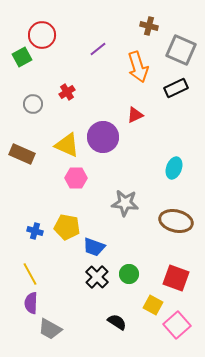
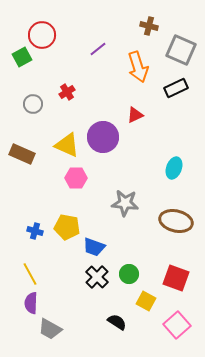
yellow square: moved 7 px left, 4 px up
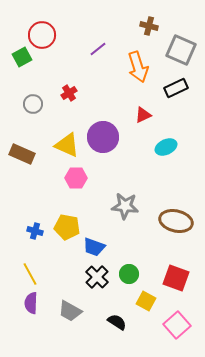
red cross: moved 2 px right, 1 px down
red triangle: moved 8 px right
cyan ellipse: moved 8 px left, 21 px up; rotated 45 degrees clockwise
gray star: moved 3 px down
gray trapezoid: moved 20 px right, 18 px up
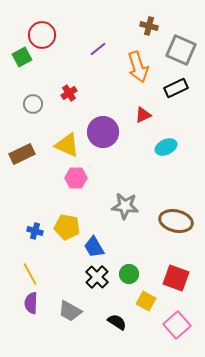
purple circle: moved 5 px up
brown rectangle: rotated 50 degrees counterclockwise
blue trapezoid: rotated 40 degrees clockwise
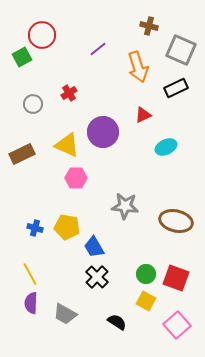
blue cross: moved 3 px up
green circle: moved 17 px right
gray trapezoid: moved 5 px left, 3 px down
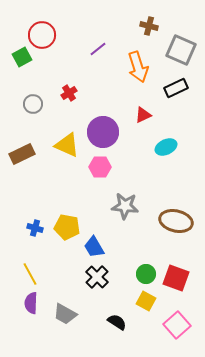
pink hexagon: moved 24 px right, 11 px up
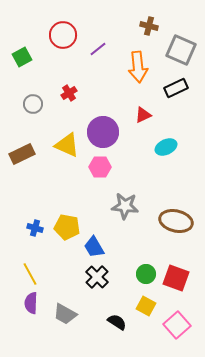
red circle: moved 21 px right
orange arrow: rotated 12 degrees clockwise
yellow square: moved 5 px down
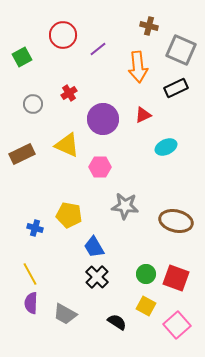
purple circle: moved 13 px up
yellow pentagon: moved 2 px right, 12 px up
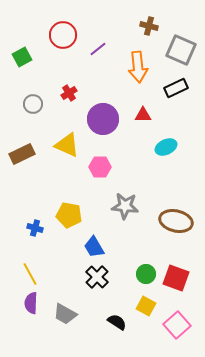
red triangle: rotated 24 degrees clockwise
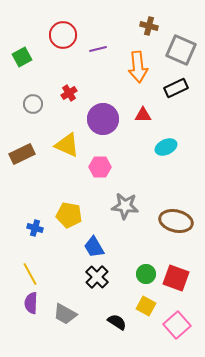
purple line: rotated 24 degrees clockwise
